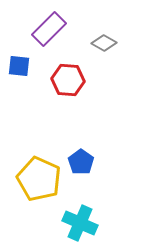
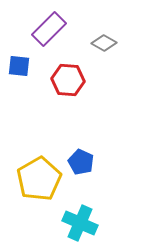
blue pentagon: rotated 10 degrees counterclockwise
yellow pentagon: rotated 18 degrees clockwise
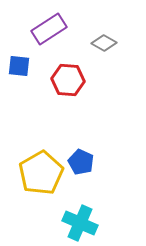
purple rectangle: rotated 12 degrees clockwise
yellow pentagon: moved 2 px right, 6 px up
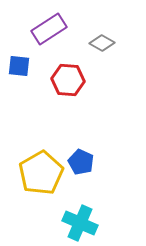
gray diamond: moved 2 px left
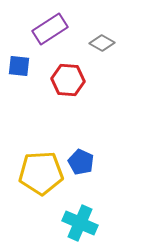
purple rectangle: moved 1 px right
yellow pentagon: rotated 27 degrees clockwise
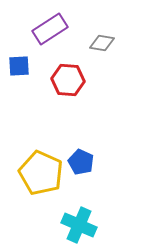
gray diamond: rotated 20 degrees counterclockwise
blue square: rotated 10 degrees counterclockwise
yellow pentagon: rotated 27 degrees clockwise
cyan cross: moved 1 px left, 2 px down
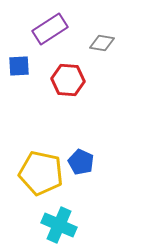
yellow pentagon: rotated 12 degrees counterclockwise
cyan cross: moved 20 px left
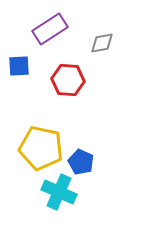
gray diamond: rotated 20 degrees counterclockwise
yellow pentagon: moved 25 px up
cyan cross: moved 33 px up
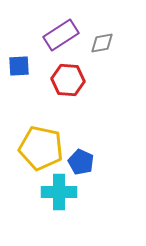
purple rectangle: moved 11 px right, 6 px down
cyan cross: rotated 24 degrees counterclockwise
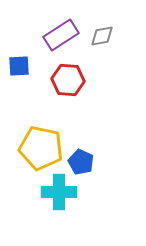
gray diamond: moved 7 px up
